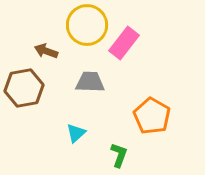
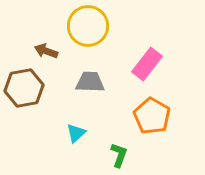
yellow circle: moved 1 px right, 1 px down
pink rectangle: moved 23 px right, 21 px down
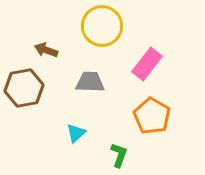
yellow circle: moved 14 px right
brown arrow: moved 1 px up
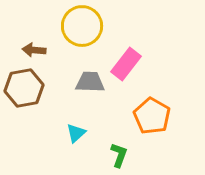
yellow circle: moved 20 px left
brown arrow: moved 12 px left; rotated 15 degrees counterclockwise
pink rectangle: moved 21 px left
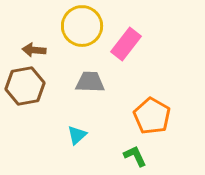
pink rectangle: moved 20 px up
brown hexagon: moved 1 px right, 2 px up
cyan triangle: moved 1 px right, 2 px down
green L-shape: moved 16 px right, 1 px down; rotated 45 degrees counterclockwise
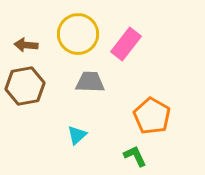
yellow circle: moved 4 px left, 8 px down
brown arrow: moved 8 px left, 5 px up
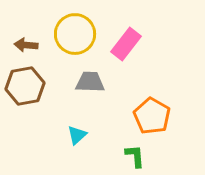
yellow circle: moved 3 px left
green L-shape: rotated 20 degrees clockwise
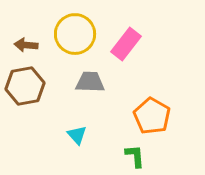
cyan triangle: rotated 30 degrees counterclockwise
